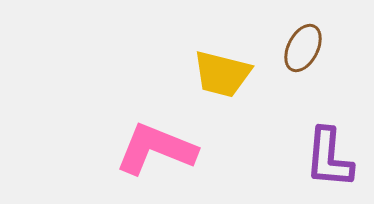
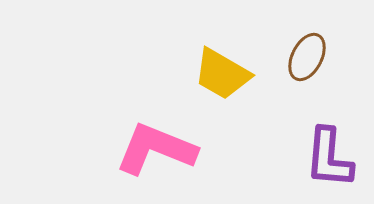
brown ellipse: moved 4 px right, 9 px down
yellow trapezoid: rotated 16 degrees clockwise
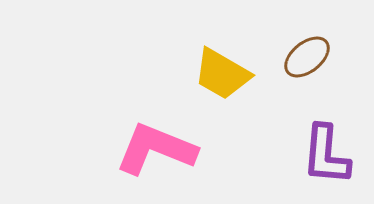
brown ellipse: rotated 24 degrees clockwise
purple L-shape: moved 3 px left, 3 px up
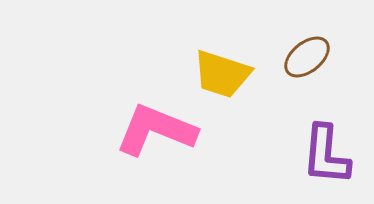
yellow trapezoid: rotated 12 degrees counterclockwise
pink L-shape: moved 19 px up
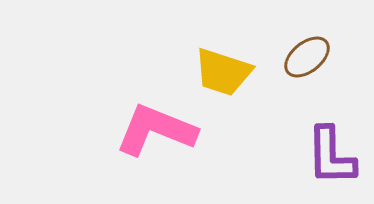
yellow trapezoid: moved 1 px right, 2 px up
purple L-shape: moved 5 px right, 1 px down; rotated 6 degrees counterclockwise
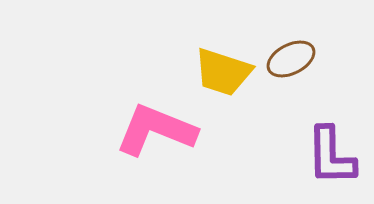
brown ellipse: moved 16 px left, 2 px down; rotated 12 degrees clockwise
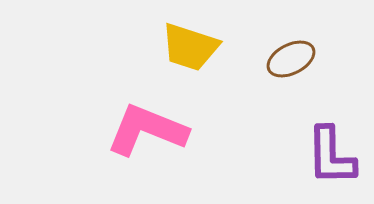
yellow trapezoid: moved 33 px left, 25 px up
pink L-shape: moved 9 px left
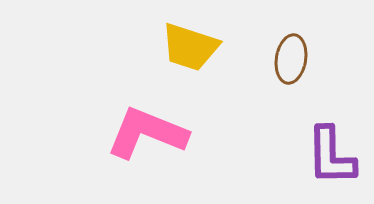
brown ellipse: rotated 54 degrees counterclockwise
pink L-shape: moved 3 px down
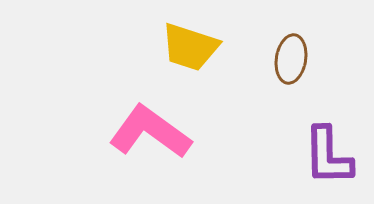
pink L-shape: moved 3 px right, 1 px up; rotated 14 degrees clockwise
purple L-shape: moved 3 px left
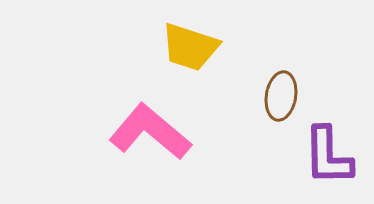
brown ellipse: moved 10 px left, 37 px down
pink L-shape: rotated 4 degrees clockwise
